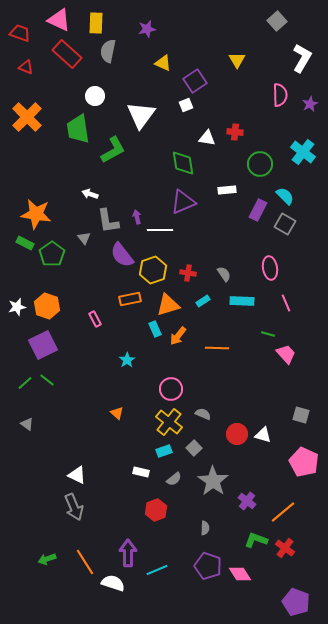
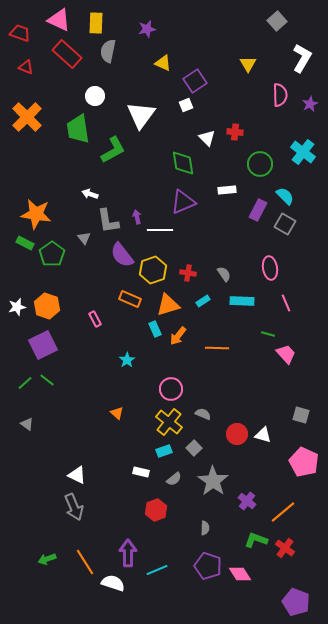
yellow triangle at (237, 60): moved 11 px right, 4 px down
white triangle at (207, 138): rotated 36 degrees clockwise
orange rectangle at (130, 299): rotated 35 degrees clockwise
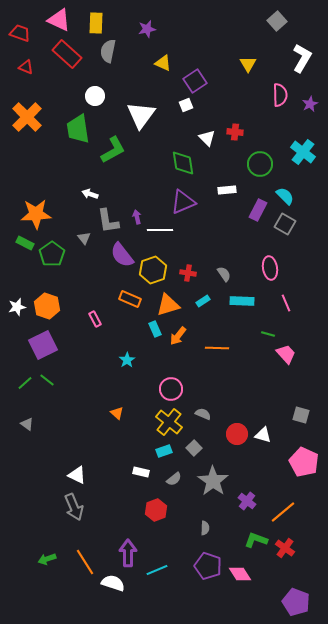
orange star at (36, 214): rotated 12 degrees counterclockwise
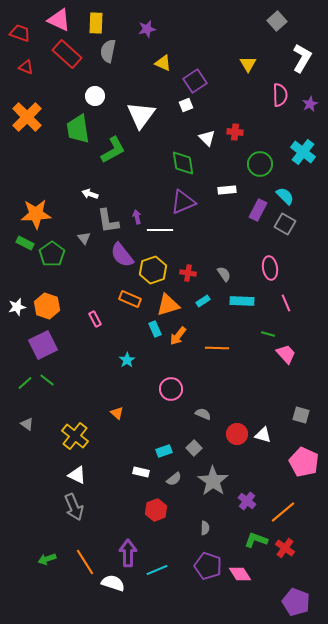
yellow cross at (169, 422): moved 94 px left, 14 px down
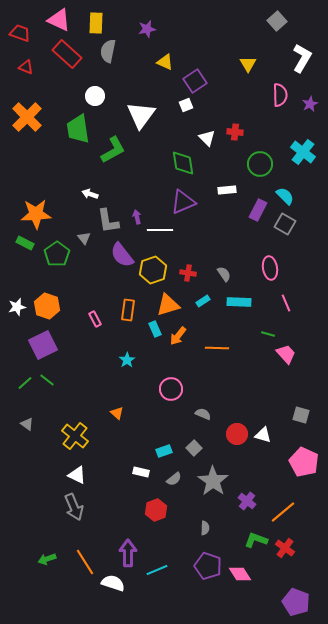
yellow triangle at (163, 63): moved 2 px right, 1 px up
green pentagon at (52, 254): moved 5 px right
orange rectangle at (130, 299): moved 2 px left, 11 px down; rotated 75 degrees clockwise
cyan rectangle at (242, 301): moved 3 px left, 1 px down
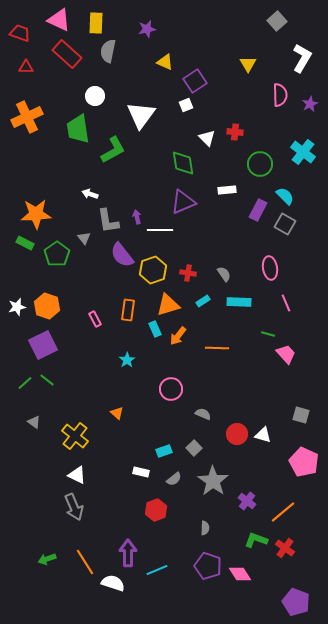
red triangle at (26, 67): rotated 21 degrees counterclockwise
orange cross at (27, 117): rotated 20 degrees clockwise
gray triangle at (27, 424): moved 7 px right, 2 px up
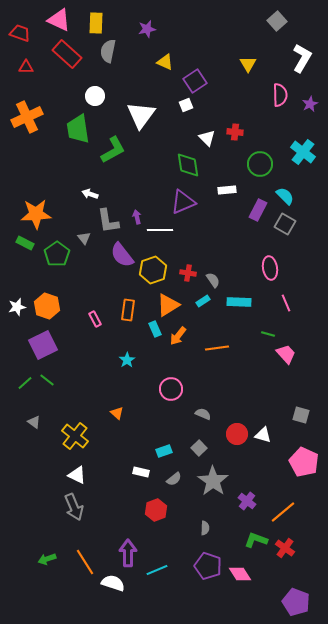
green diamond at (183, 163): moved 5 px right, 2 px down
gray semicircle at (224, 274): moved 11 px left, 6 px down
orange triangle at (168, 305): rotated 15 degrees counterclockwise
orange line at (217, 348): rotated 10 degrees counterclockwise
gray square at (194, 448): moved 5 px right
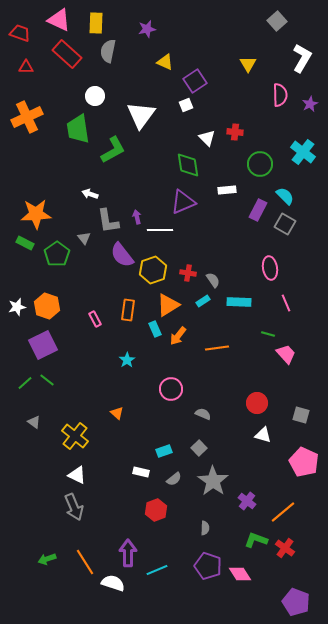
red circle at (237, 434): moved 20 px right, 31 px up
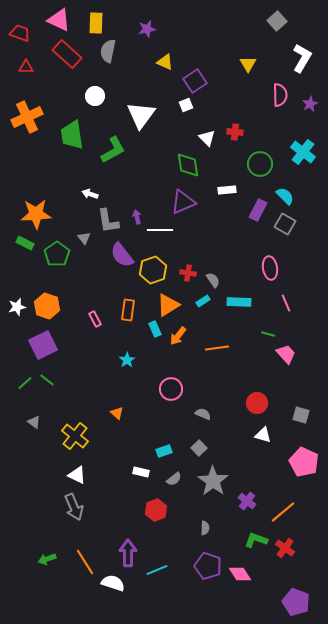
green trapezoid at (78, 129): moved 6 px left, 6 px down
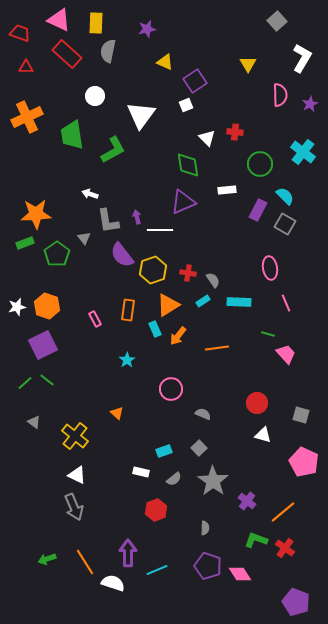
green rectangle at (25, 243): rotated 48 degrees counterclockwise
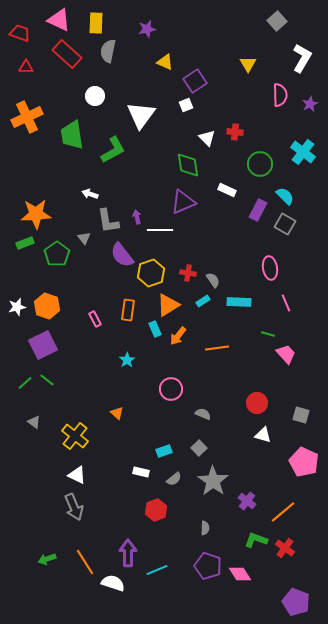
white rectangle at (227, 190): rotated 30 degrees clockwise
yellow hexagon at (153, 270): moved 2 px left, 3 px down
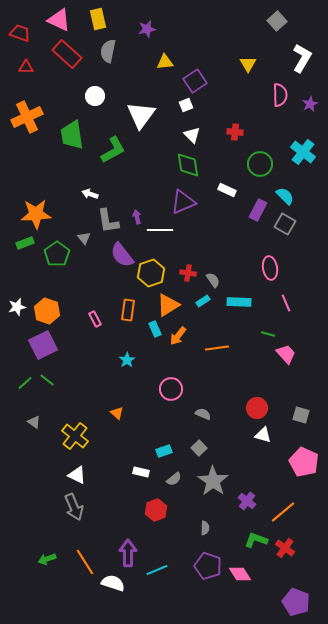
yellow rectangle at (96, 23): moved 2 px right, 4 px up; rotated 15 degrees counterclockwise
yellow triangle at (165, 62): rotated 30 degrees counterclockwise
white triangle at (207, 138): moved 15 px left, 3 px up
orange hexagon at (47, 306): moved 5 px down
red circle at (257, 403): moved 5 px down
